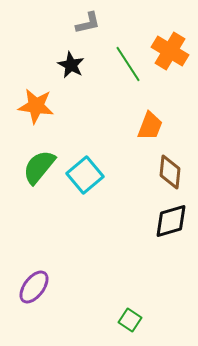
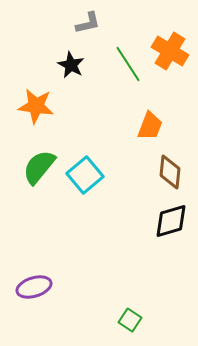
purple ellipse: rotated 36 degrees clockwise
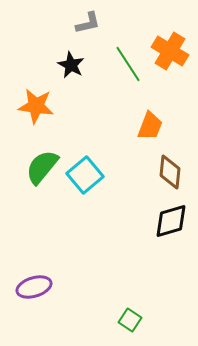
green semicircle: moved 3 px right
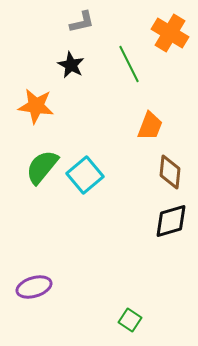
gray L-shape: moved 6 px left, 1 px up
orange cross: moved 18 px up
green line: moved 1 px right; rotated 6 degrees clockwise
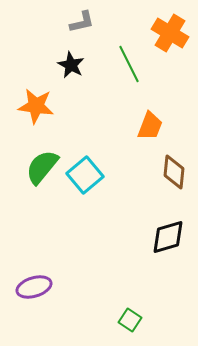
brown diamond: moved 4 px right
black diamond: moved 3 px left, 16 px down
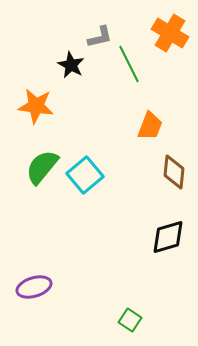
gray L-shape: moved 18 px right, 15 px down
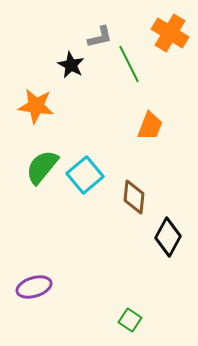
brown diamond: moved 40 px left, 25 px down
black diamond: rotated 45 degrees counterclockwise
